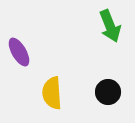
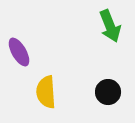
yellow semicircle: moved 6 px left, 1 px up
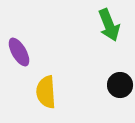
green arrow: moved 1 px left, 1 px up
black circle: moved 12 px right, 7 px up
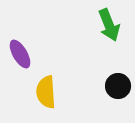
purple ellipse: moved 1 px right, 2 px down
black circle: moved 2 px left, 1 px down
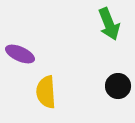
green arrow: moved 1 px up
purple ellipse: rotated 36 degrees counterclockwise
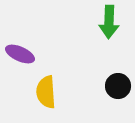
green arrow: moved 2 px up; rotated 24 degrees clockwise
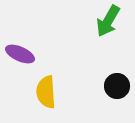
green arrow: moved 1 px left, 1 px up; rotated 28 degrees clockwise
black circle: moved 1 px left
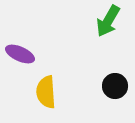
black circle: moved 2 px left
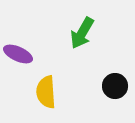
green arrow: moved 26 px left, 12 px down
purple ellipse: moved 2 px left
